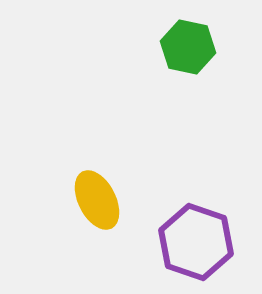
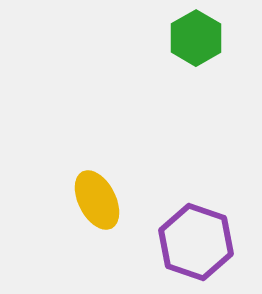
green hexagon: moved 8 px right, 9 px up; rotated 18 degrees clockwise
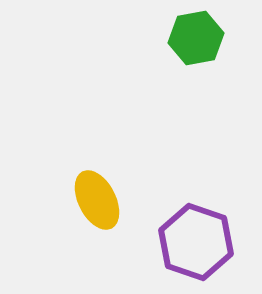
green hexagon: rotated 20 degrees clockwise
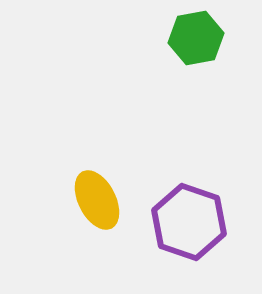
purple hexagon: moved 7 px left, 20 px up
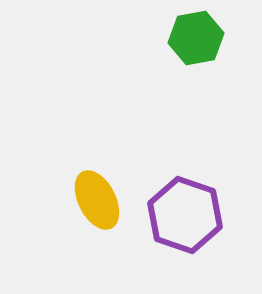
purple hexagon: moved 4 px left, 7 px up
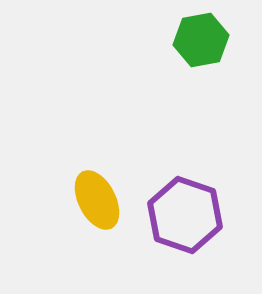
green hexagon: moved 5 px right, 2 px down
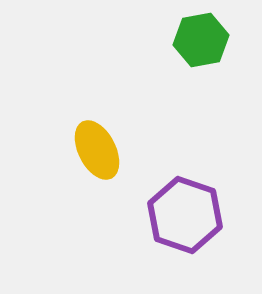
yellow ellipse: moved 50 px up
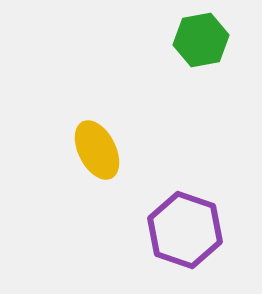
purple hexagon: moved 15 px down
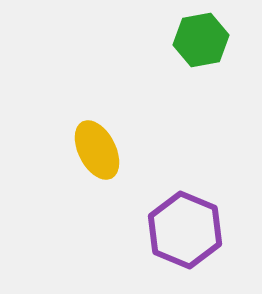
purple hexagon: rotated 4 degrees clockwise
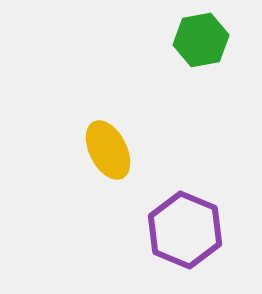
yellow ellipse: moved 11 px right
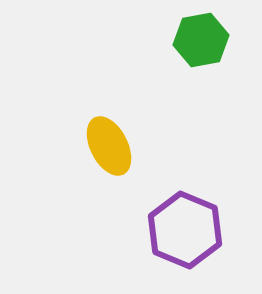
yellow ellipse: moved 1 px right, 4 px up
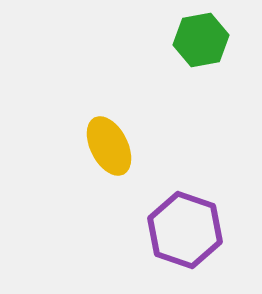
purple hexagon: rotated 4 degrees counterclockwise
